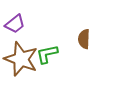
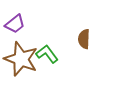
green L-shape: rotated 65 degrees clockwise
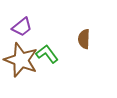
purple trapezoid: moved 7 px right, 3 px down
brown star: moved 1 px down
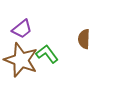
purple trapezoid: moved 2 px down
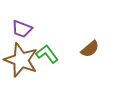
purple trapezoid: rotated 60 degrees clockwise
brown semicircle: moved 6 px right, 10 px down; rotated 132 degrees counterclockwise
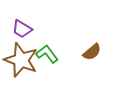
purple trapezoid: rotated 10 degrees clockwise
brown semicircle: moved 2 px right, 3 px down
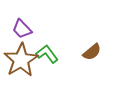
purple trapezoid: rotated 15 degrees clockwise
brown star: rotated 20 degrees clockwise
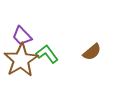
purple trapezoid: moved 7 px down
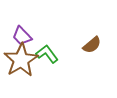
brown semicircle: moved 7 px up
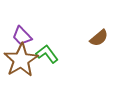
brown semicircle: moved 7 px right, 7 px up
